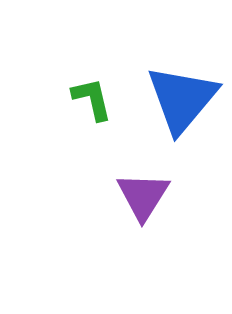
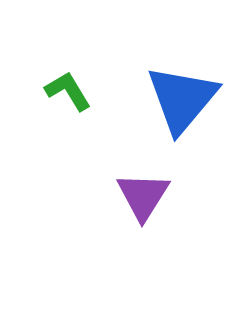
green L-shape: moved 24 px left, 8 px up; rotated 18 degrees counterclockwise
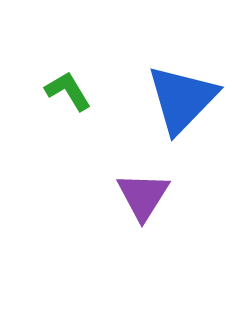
blue triangle: rotated 4 degrees clockwise
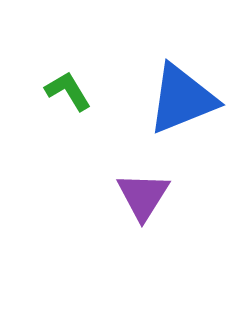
blue triangle: rotated 24 degrees clockwise
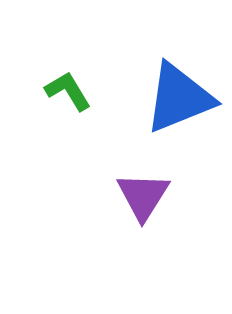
blue triangle: moved 3 px left, 1 px up
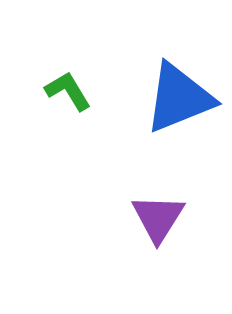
purple triangle: moved 15 px right, 22 px down
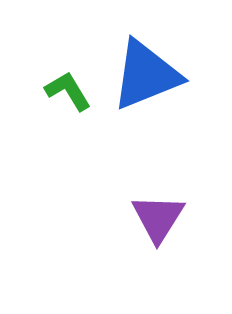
blue triangle: moved 33 px left, 23 px up
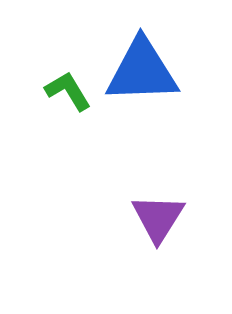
blue triangle: moved 4 px left, 4 px up; rotated 20 degrees clockwise
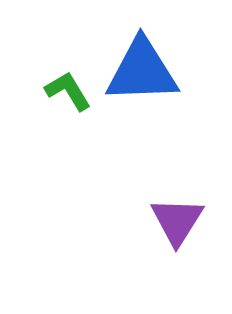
purple triangle: moved 19 px right, 3 px down
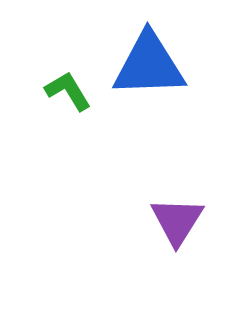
blue triangle: moved 7 px right, 6 px up
